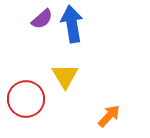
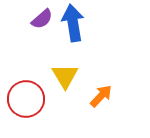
blue arrow: moved 1 px right, 1 px up
orange arrow: moved 8 px left, 20 px up
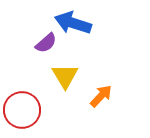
purple semicircle: moved 4 px right, 24 px down
blue arrow: rotated 63 degrees counterclockwise
red circle: moved 4 px left, 11 px down
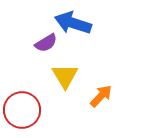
purple semicircle: rotated 10 degrees clockwise
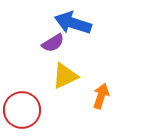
purple semicircle: moved 7 px right
yellow triangle: rotated 36 degrees clockwise
orange arrow: rotated 25 degrees counterclockwise
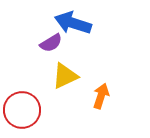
purple semicircle: moved 2 px left
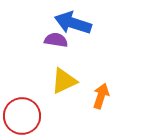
purple semicircle: moved 5 px right, 3 px up; rotated 140 degrees counterclockwise
yellow triangle: moved 1 px left, 5 px down
red circle: moved 6 px down
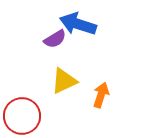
blue arrow: moved 5 px right, 1 px down
purple semicircle: moved 1 px left, 1 px up; rotated 140 degrees clockwise
orange arrow: moved 1 px up
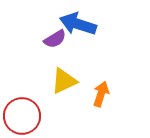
orange arrow: moved 1 px up
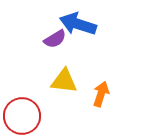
yellow triangle: rotated 32 degrees clockwise
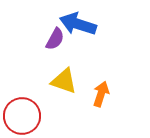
purple semicircle: rotated 30 degrees counterclockwise
yellow triangle: rotated 12 degrees clockwise
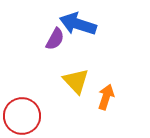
yellow triangle: moved 12 px right; rotated 28 degrees clockwise
orange arrow: moved 5 px right, 3 px down
